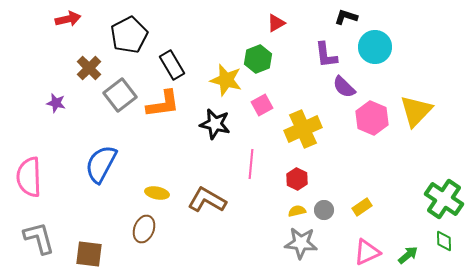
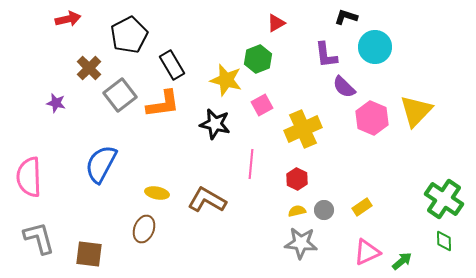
green arrow: moved 6 px left, 6 px down
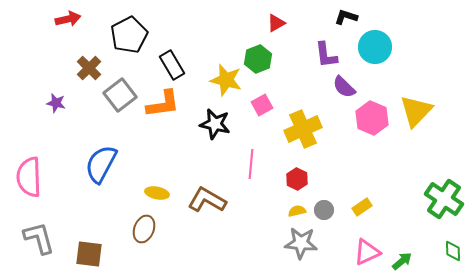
green diamond: moved 9 px right, 10 px down
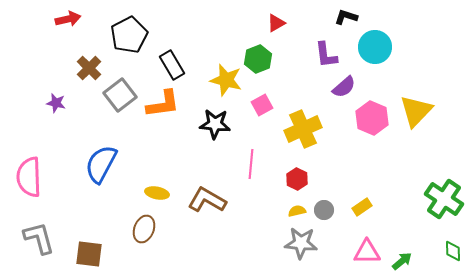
purple semicircle: rotated 85 degrees counterclockwise
black star: rotated 8 degrees counterclockwise
pink triangle: rotated 24 degrees clockwise
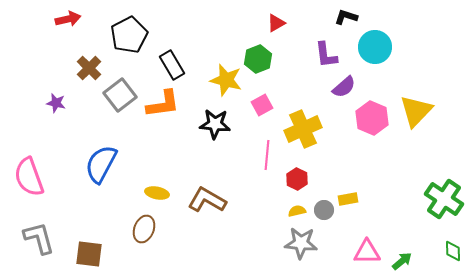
pink line: moved 16 px right, 9 px up
pink semicircle: rotated 18 degrees counterclockwise
yellow rectangle: moved 14 px left, 8 px up; rotated 24 degrees clockwise
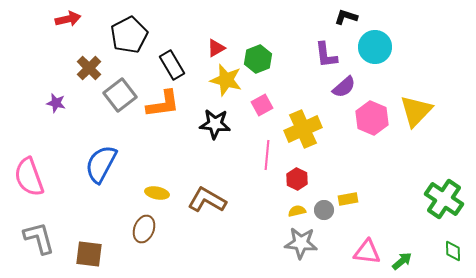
red triangle: moved 60 px left, 25 px down
pink triangle: rotated 8 degrees clockwise
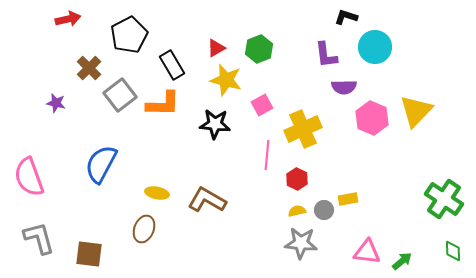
green hexagon: moved 1 px right, 10 px up
purple semicircle: rotated 40 degrees clockwise
orange L-shape: rotated 9 degrees clockwise
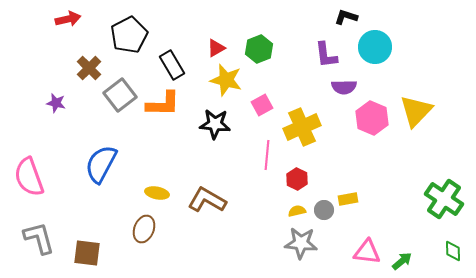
yellow cross: moved 1 px left, 2 px up
brown square: moved 2 px left, 1 px up
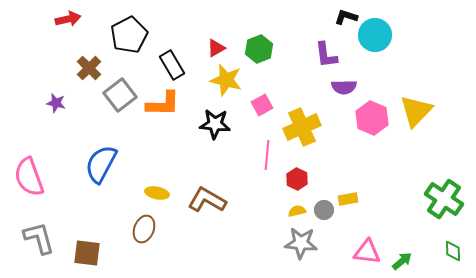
cyan circle: moved 12 px up
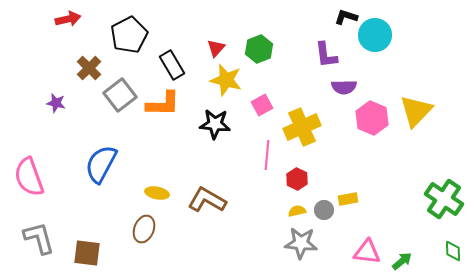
red triangle: rotated 18 degrees counterclockwise
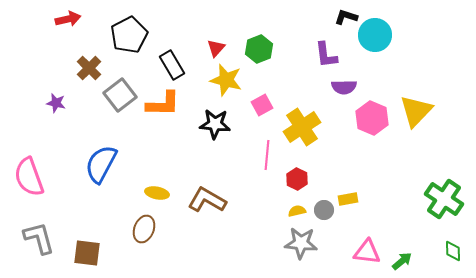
yellow cross: rotated 9 degrees counterclockwise
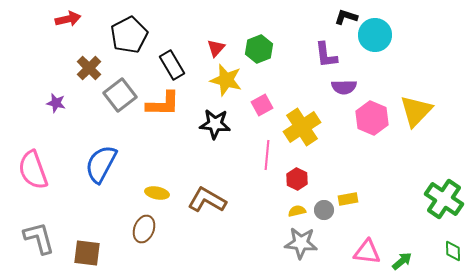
pink semicircle: moved 4 px right, 7 px up
